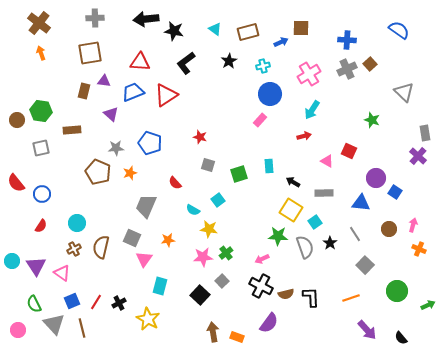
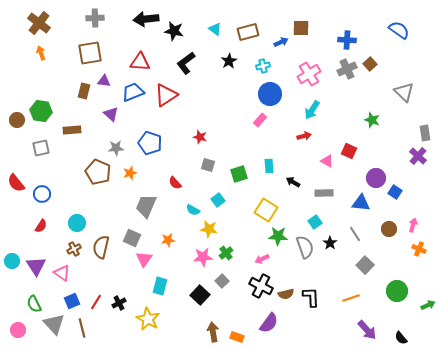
yellow square at (291, 210): moved 25 px left
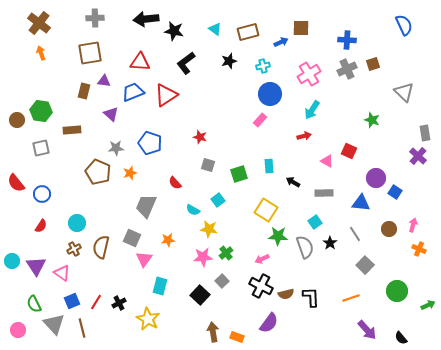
blue semicircle at (399, 30): moved 5 px right, 5 px up; rotated 30 degrees clockwise
black star at (229, 61): rotated 14 degrees clockwise
brown square at (370, 64): moved 3 px right; rotated 24 degrees clockwise
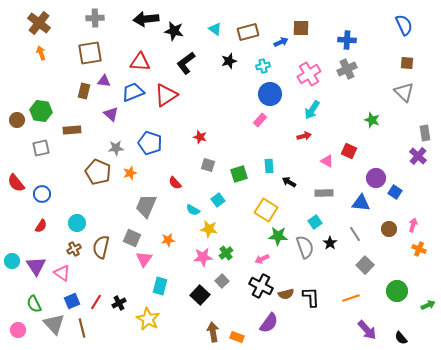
brown square at (373, 64): moved 34 px right, 1 px up; rotated 24 degrees clockwise
black arrow at (293, 182): moved 4 px left
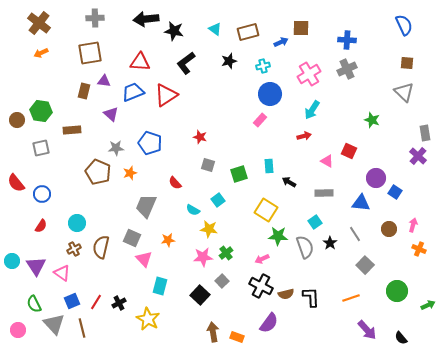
orange arrow at (41, 53): rotated 96 degrees counterclockwise
pink triangle at (144, 259): rotated 18 degrees counterclockwise
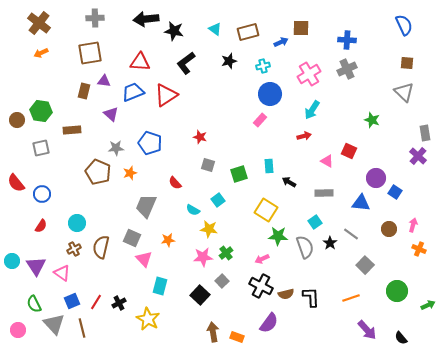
gray line at (355, 234): moved 4 px left; rotated 21 degrees counterclockwise
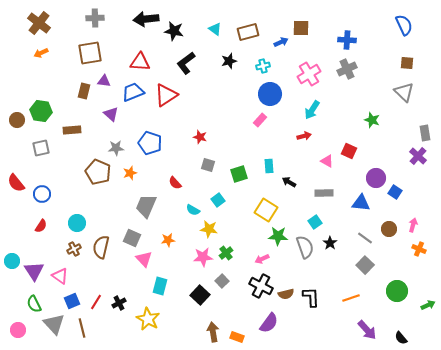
gray line at (351, 234): moved 14 px right, 4 px down
purple triangle at (36, 266): moved 2 px left, 5 px down
pink triangle at (62, 273): moved 2 px left, 3 px down
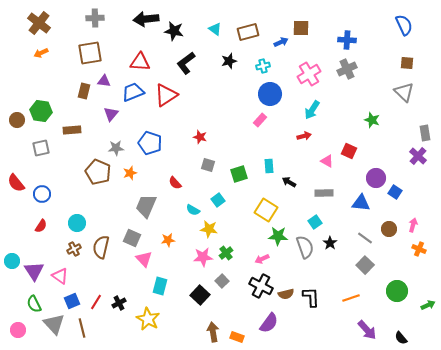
purple triangle at (111, 114): rotated 28 degrees clockwise
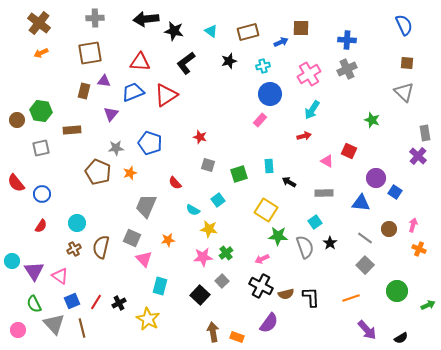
cyan triangle at (215, 29): moved 4 px left, 2 px down
black semicircle at (401, 338): rotated 80 degrees counterclockwise
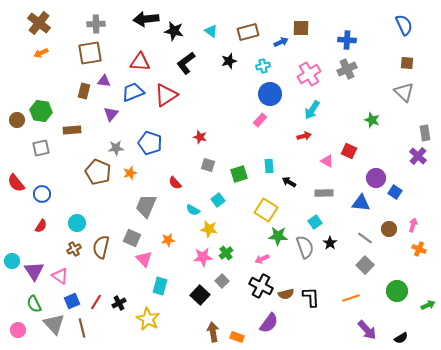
gray cross at (95, 18): moved 1 px right, 6 px down
